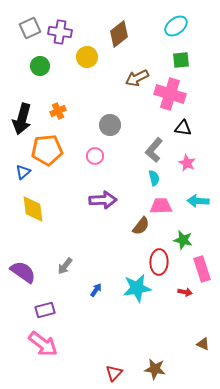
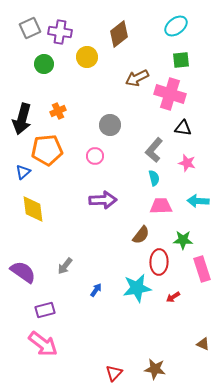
green circle: moved 4 px right, 2 px up
pink star: rotated 12 degrees counterclockwise
brown semicircle: moved 9 px down
green star: rotated 12 degrees counterclockwise
red arrow: moved 12 px left, 5 px down; rotated 136 degrees clockwise
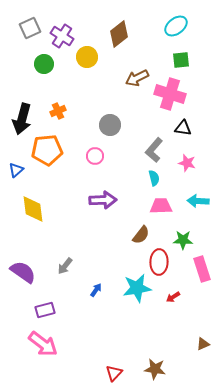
purple cross: moved 2 px right, 4 px down; rotated 25 degrees clockwise
blue triangle: moved 7 px left, 2 px up
brown triangle: rotated 48 degrees counterclockwise
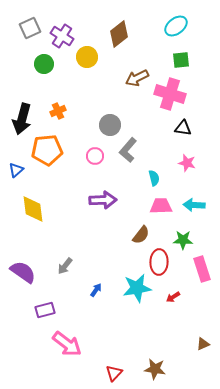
gray L-shape: moved 26 px left
cyan arrow: moved 4 px left, 4 px down
pink arrow: moved 24 px right
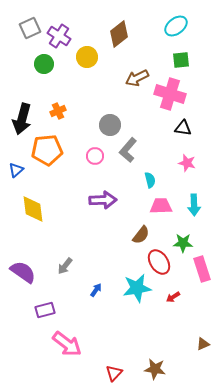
purple cross: moved 3 px left
cyan semicircle: moved 4 px left, 2 px down
cyan arrow: rotated 95 degrees counterclockwise
green star: moved 3 px down
red ellipse: rotated 35 degrees counterclockwise
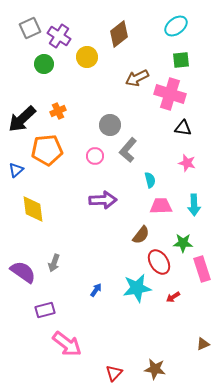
black arrow: rotated 32 degrees clockwise
gray arrow: moved 11 px left, 3 px up; rotated 18 degrees counterclockwise
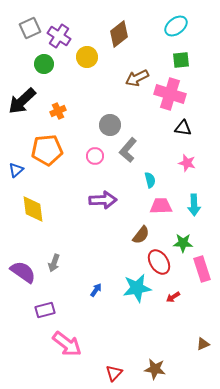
black arrow: moved 18 px up
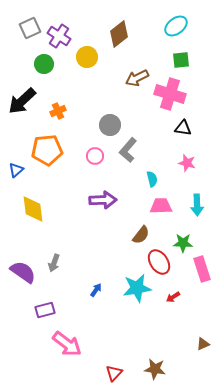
cyan semicircle: moved 2 px right, 1 px up
cyan arrow: moved 3 px right
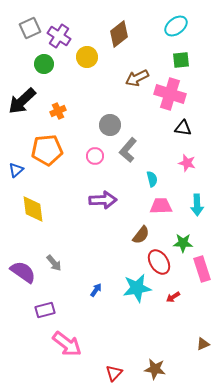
gray arrow: rotated 60 degrees counterclockwise
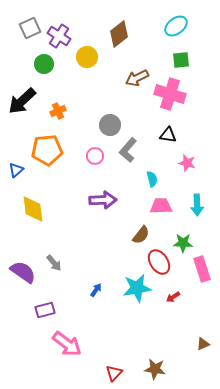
black triangle: moved 15 px left, 7 px down
